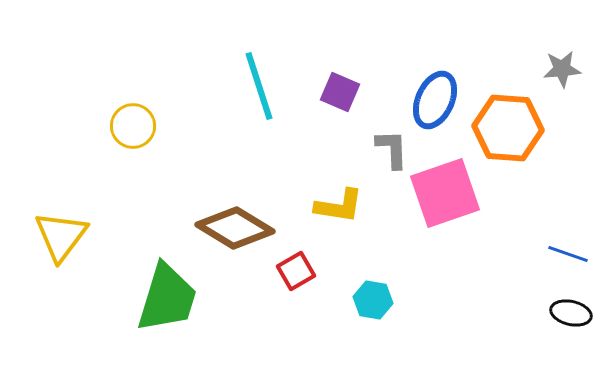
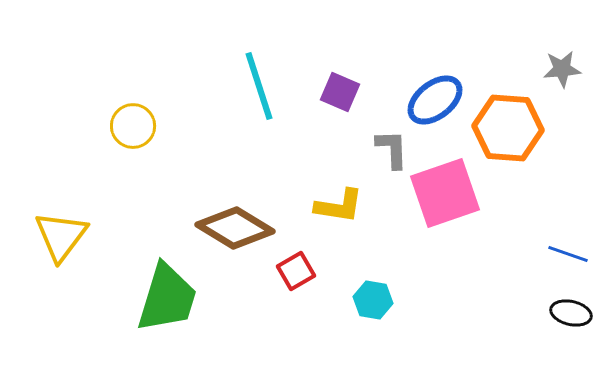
blue ellipse: rotated 28 degrees clockwise
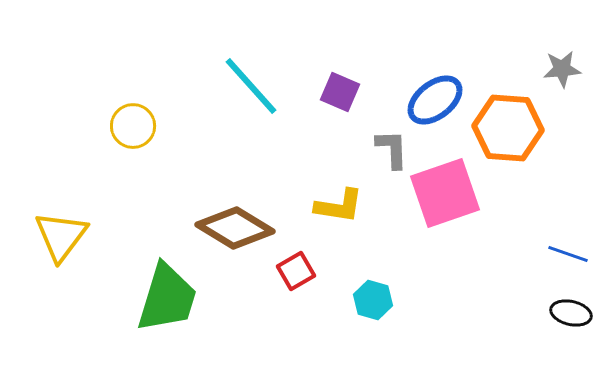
cyan line: moved 8 px left; rotated 24 degrees counterclockwise
cyan hexagon: rotated 6 degrees clockwise
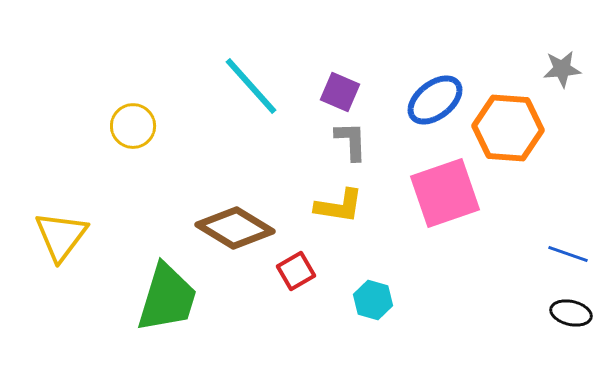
gray L-shape: moved 41 px left, 8 px up
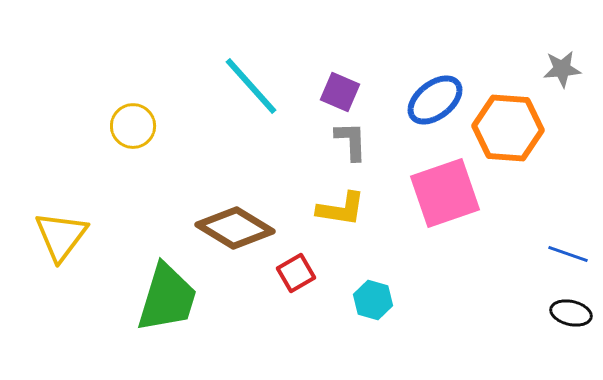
yellow L-shape: moved 2 px right, 3 px down
red square: moved 2 px down
